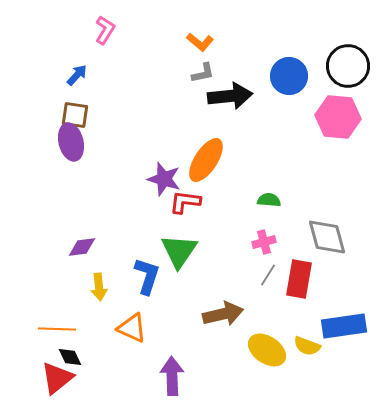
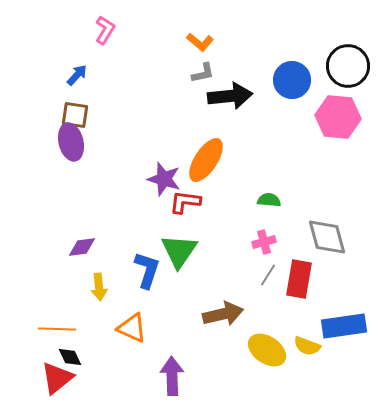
blue circle: moved 3 px right, 4 px down
blue L-shape: moved 6 px up
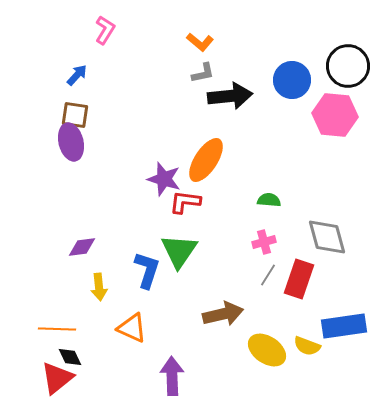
pink hexagon: moved 3 px left, 2 px up
red rectangle: rotated 9 degrees clockwise
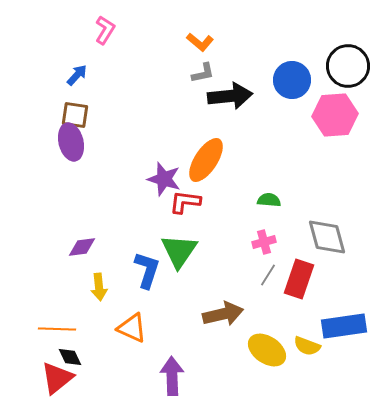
pink hexagon: rotated 9 degrees counterclockwise
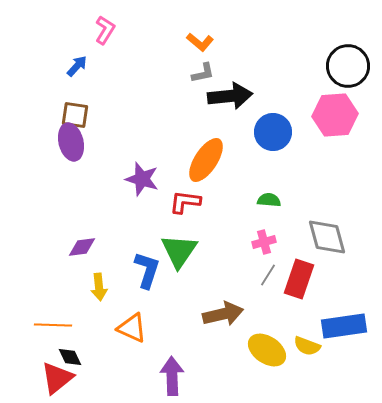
blue arrow: moved 9 px up
blue circle: moved 19 px left, 52 px down
purple star: moved 22 px left
orange line: moved 4 px left, 4 px up
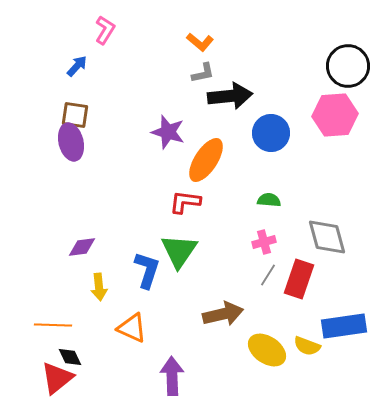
blue circle: moved 2 px left, 1 px down
purple star: moved 26 px right, 47 px up
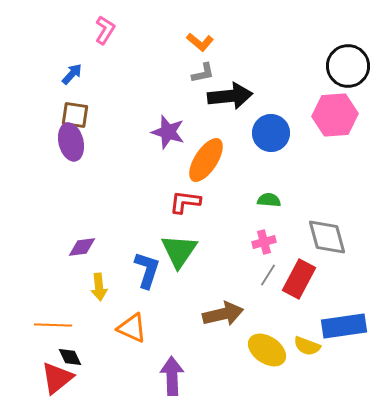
blue arrow: moved 5 px left, 8 px down
red rectangle: rotated 9 degrees clockwise
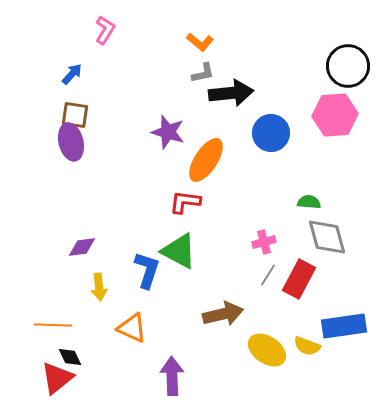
black arrow: moved 1 px right, 3 px up
green semicircle: moved 40 px right, 2 px down
green triangle: rotated 36 degrees counterclockwise
